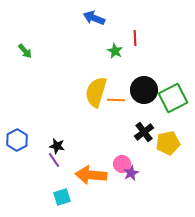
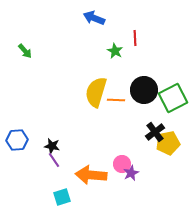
black cross: moved 11 px right
blue hexagon: rotated 25 degrees clockwise
black star: moved 5 px left
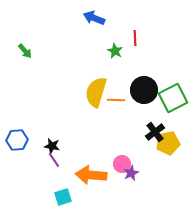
cyan square: moved 1 px right
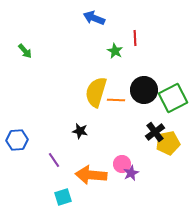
black star: moved 28 px right, 15 px up
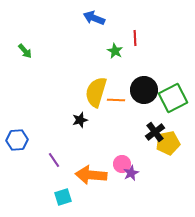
black star: moved 11 px up; rotated 28 degrees counterclockwise
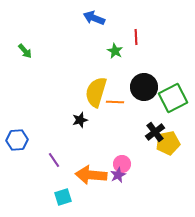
red line: moved 1 px right, 1 px up
black circle: moved 3 px up
orange line: moved 1 px left, 2 px down
purple star: moved 13 px left, 2 px down
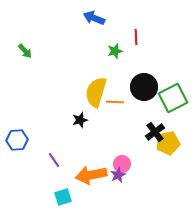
green star: rotated 28 degrees clockwise
orange arrow: rotated 16 degrees counterclockwise
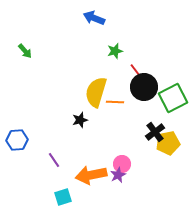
red line: moved 34 px down; rotated 35 degrees counterclockwise
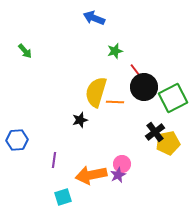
purple line: rotated 42 degrees clockwise
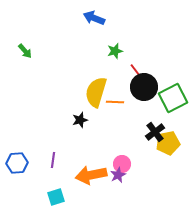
blue hexagon: moved 23 px down
purple line: moved 1 px left
cyan square: moved 7 px left
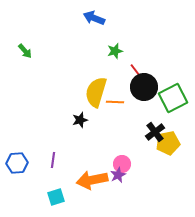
orange arrow: moved 1 px right, 5 px down
